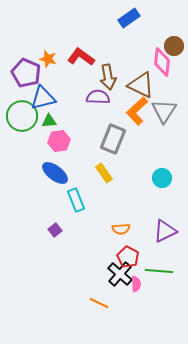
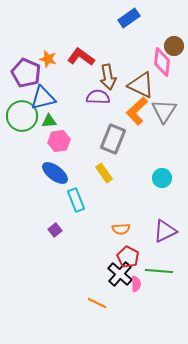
orange line: moved 2 px left
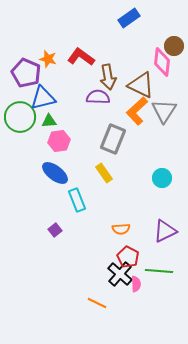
green circle: moved 2 px left, 1 px down
cyan rectangle: moved 1 px right
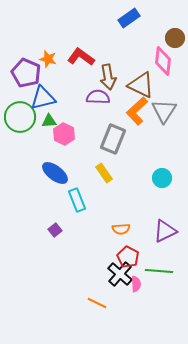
brown circle: moved 1 px right, 8 px up
pink diamond: moved 1 px right, 1 px up
pink hexagon: moved 5 px right, 7 px up; rotated 25 degrees counterclockwise
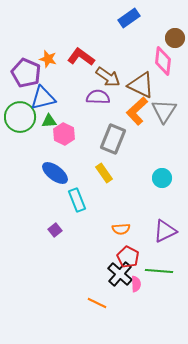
brown arrow: rotated 45 degrees counterclockwise
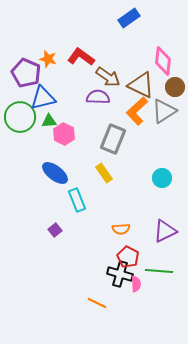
brown circle: moved 49 px down
gray triangle: rotated 24 degrees clockwise
black cross: rotated 25 degrees counterclockwise
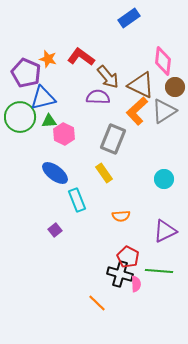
brown arrow: rotated 15 degrees clockwise
cyan circle: moved 2 px right, 1 px down
orange semicircle: moved 13 px up
orange line: rotated 18 degrees clockwise
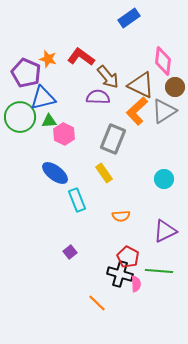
purple square: moved 15 px right, 22 px down
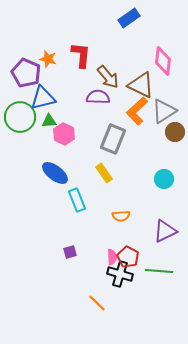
red L-shape: moved 2 px up; rotated 60 degrees clockwise
brown circle: moved 45 px down
purple square: rotated 24 degrees clockwise
pink semicircle: moved 24 px left, 27 px up
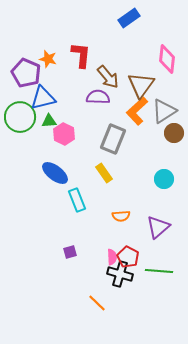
pink diamond: moved 4 px right, 2 px up
brown triangle: rotated 40 degrees clockwise
brown circle: moved 1 px left, 1 px down
purple triangle: moved 7 px left, 4 px up; rotated 15 degrees counterclockwise
